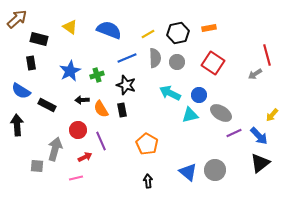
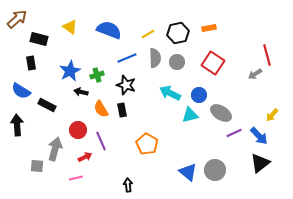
black arrow at (82, 100): moved 1 px left, 8 px up; rotated 16 degrees clockwise
black arrow at (148, 181): moved 20 px left, 4 px down
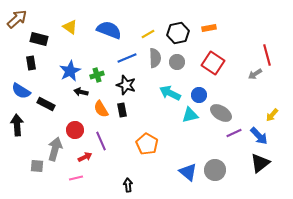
black rectangle at (47, 105): moved 1 px left, 1 px up
red circle at (78, 130): moved 3 px left
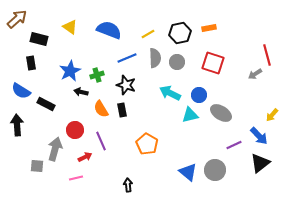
black hexagon at (178, 33): moved 2 px right
red square at (213, 63): rotated 15 degrees counterclockwise
purple line at (234, 133): moved 12 px down
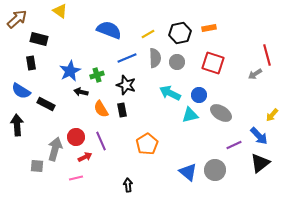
yellow triangle at (70, 27): moved 10 px left, 16 px up
red circle at (75, 130): moved 1 px right, 7 px down
orange pentagon at (147, 144): rotated 10 degrees clockwise
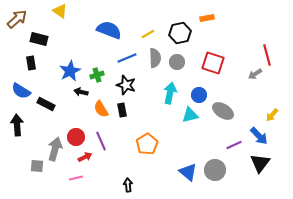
orange rectangle at (209, 28): moved 2 px left, 10 px up
cyan arrow at (170, 93): rotated 75 degrees clockwise
gray ellipse at (221, 113): moved 2 px right, 2 px up
black triangle at (260, 163): rotated 15 degrees counterclockwise
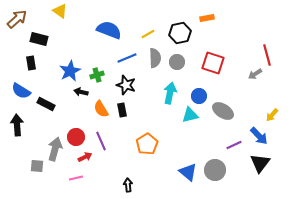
blue circle at (199, 95): moved 1 px down
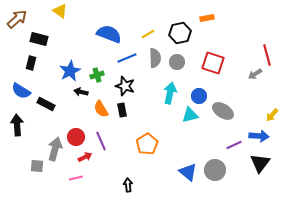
blue semicircle at (109, 30): moved 4 px down
black rectangle at (31, 63): rotated 24 degrees clockwise
black star at (126, 85): moved 1 px left, 1 px down
blue arrow at (259, 136): rotated 42 degrees counterclockwise
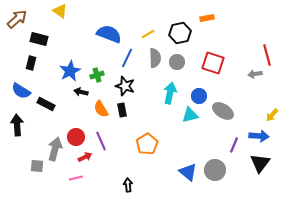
blue line at (127, 58): rotated 42 degrees counterclockwise
gray arrow at (255, 74): rotated 24 degrees clockwise
purple line at (234, 145): rotated 42 degrees counterclockwise
